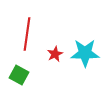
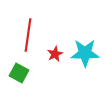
red line: moved 1 px right, 1 px down
green square: moved 2 px up
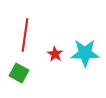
red line: moved 3 px left
red star: rotated 14 degrees counterclockwise
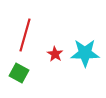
red line: rotated 8 degrees clockwise
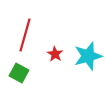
cyan star: moved 3 px right, 3 px down; rotated 16 degrees counterclockwise
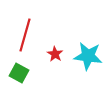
cyan star: rotated 24 degrees clockwise
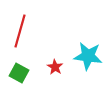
red line: moved 5 px left, 4 px up
red star: moved 13 px down
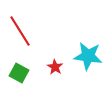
red line: rotated 48 degrees counterclockwise
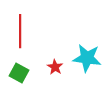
red line: rotated 32 degrees clockwise
cyan star: moved 1 px left, 2 px down
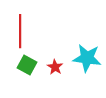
green square: moved 8 px right, 8 px up
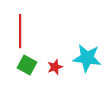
red star: rotated 21 degrees clockwise
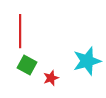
cyan star: moved 3 px down; rotated 24 degrees counterclockwise
red star: moved 4 px left, 11 px down
